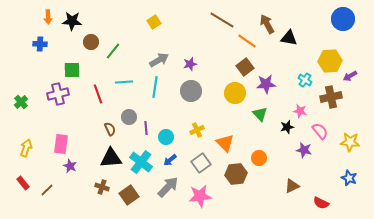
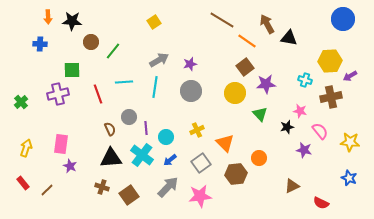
cyan cross at (305, 80): rotated 16 degrees counterclockwise
cyan cross at (141, 162): moved 1 px right, 7 px up
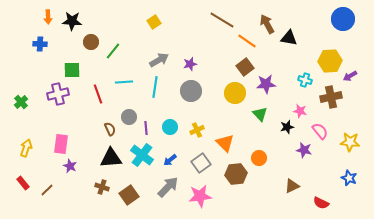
cyan circle at (166, 137): moved 4 px right, 10 px up
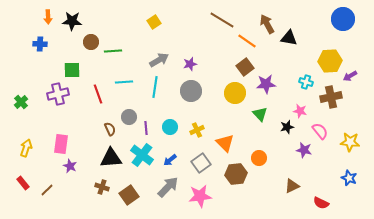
green line at (113, 51): rotated 48 degrees clockwise
cyan cross at (305, 80): moved 1 px right, 2 px down
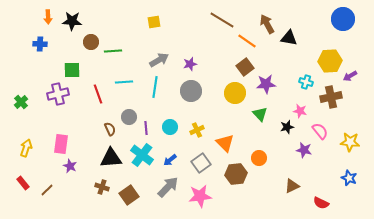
yellow square at (154, 22): rotated 24 degrees clockwise
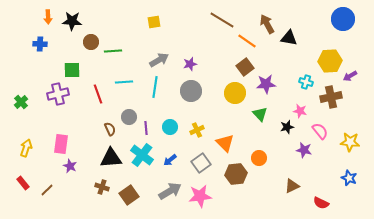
gray arrow at (168, 187): moved 2 px right, 4 px down; rotated 15 degrees clockwise
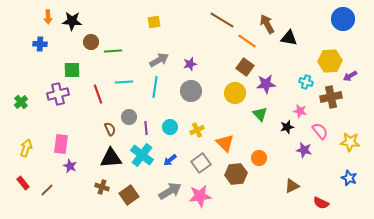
brown square at (245, 67): rotated 18 degrees counterclockwise
